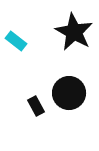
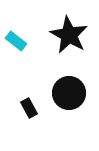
black star: moved 5 px left, 3 px down
black rectangle: moved 7 px left, 2 px down
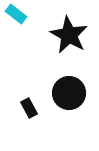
cyan rectangle: moved 27 px up
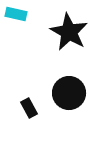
cyan rectangle: rotated 25 degrees counterclockwise
black star: moved 3 px up
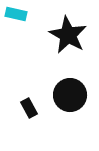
black star: moved 1 px left, 3 px down
black circle: moved 1 px right, 2 px down
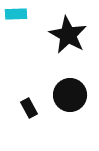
cyan rectangle: rotated 15 degrees counterclockwise
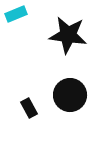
cyan rectangle: rotated 20 degrees counterclockwise
black star: rotated 21 degrees counterclockwise
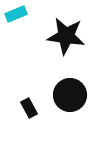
black star: moved 2 px left, 1 px down
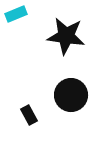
black circle: moved 1 px right
black rectangle: moved 7 px down
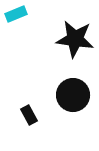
black star: moved 9 px right, 3 px down
black circle: moved 2 px right
